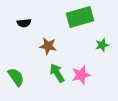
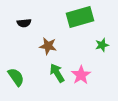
pink star: rotated 18 degrees counterclockwise
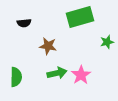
green star: moved 5 px right, 3 px up
green arrow: rotated 108 degrees clockwise
green semicircle: rotated 36 degrees clockwise
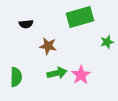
black semicircle: moved 2 px right, 1 px down
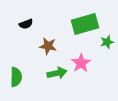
green rectangle: moved 5 px right, 7 px down
black semicircle: rotated 16 degrees counterclockwise
pink star: moved 12 px up
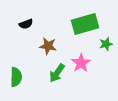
green star: moved 1 px left, 2 px down
green arrow: rotated 138 degrees clockwise
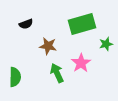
green rectangle: moved 3 px left
green arrow: rotated 120 degrees clockwise
green semicircle: moved 1 px left
